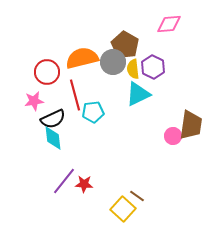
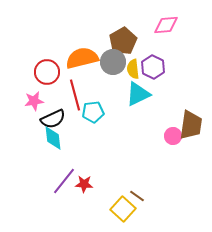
pink diamond: moved 3 px left, 1 px down
brown pentagon: moved 2 px left, 4 px up; rotated 12 degrees clockwise
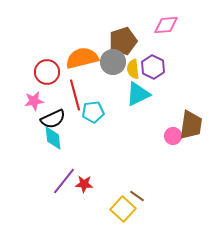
brown pentagon: rotated 12 degrees clockwise
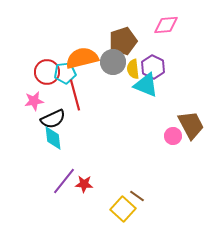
cyan triangle: moved 8 px right, 9 px up; rotated 48 degrees clockwise
cyan pentagon: moved 28 px left, 39 px up
brown trapezoid: rotated 36 degrees counterclockwise
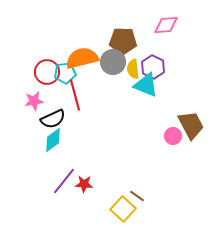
brown pentagon: rotated 20 degrees clockwise
cyan diamond: moved 2 px down; rotated 60 degrees clockwise
